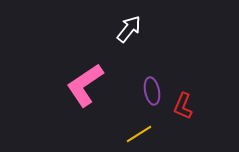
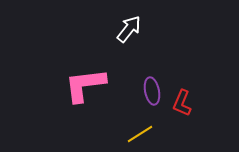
pink L-shape: rotated 27 degrees clockwise
red L-shape: moved 1 px left, 3 px up
yellow line: moved 1 px right
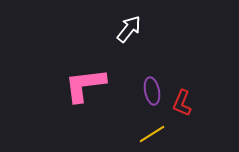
yellow line: moved 12 px right
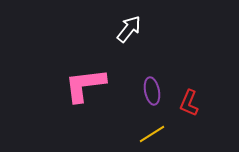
red L-shape: moved 7 px right
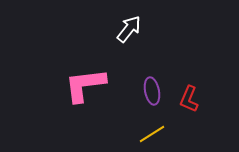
red L-shape: moved 4 px up
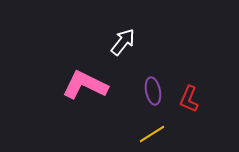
white arrow: moved 6 px left, 13 px down
pink L-shape: rotated 33 degrees clockwise
purple ellipse: moved 1 px right
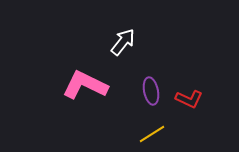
purple ellipse: moved 2 px left
red L-shape: rotated 88 degrees counterclockwise
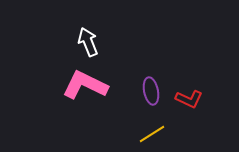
white arrow: moved 35 px left; rotated 60 degrees counterclockwise
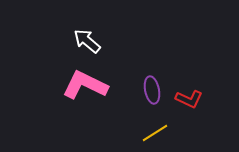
white arrow: moved 1 px left, 1 px up; rotated 28 degrees counterclockwise
purple ellipse: moved 1 px right, 1 px up
yellow line: moved 3 px right, 1 px up
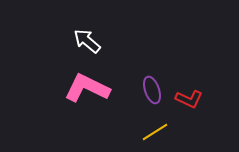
pink L-shape: moved 2 px right, 3 px down
purple ellipse: rotated 8 degrees counterclockwise
yellow line: moved 1 px up
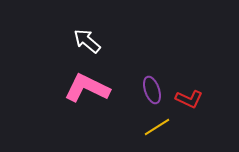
yellow line: moved 2 px right, 5 px up
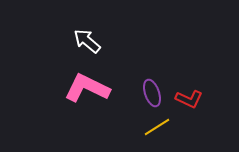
purple ellipse: moved 3 px down
